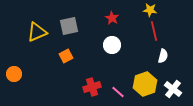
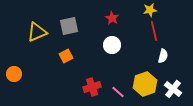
yellow star: rotated 16 degrees counterclockwise
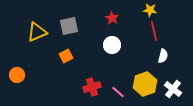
yellow star: rotated 16 degrees clockwise
orange circle: moved 3 px right, 1 px down
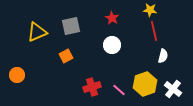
gray square: moved 2 px right
pink line: moved 1 px right, 2 px up
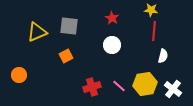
yellow star: moved 1 px right
gray square: moved 2 px left; rotated 18 degrees clockwise
red line: rotated 18 degrees clockwise
orange circle: moved 2 px right
yellow hexagon: rotated 10 degrees clockwise
pink line: moved 4 px up
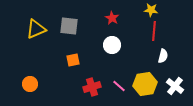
yellow triangle: moved 1 px left, 3 px up
orange square: moved 7 px right, 4 px down; rotated 16 degrees clockwise
orange circle: moved 11 px right, 9 px down
white cross: moved 2 px right, 3 px up
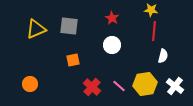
red cross: rotated 30 degrees counterclockwise
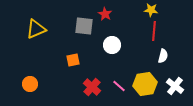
red star: moved 7 px left, 4 px up
gray square: moved 15 px right
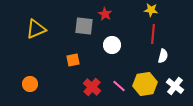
red line: moved 1 px left, 3 px down
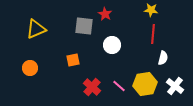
white semicircle: moved 2 px down
orange circle: moved 16 px up
